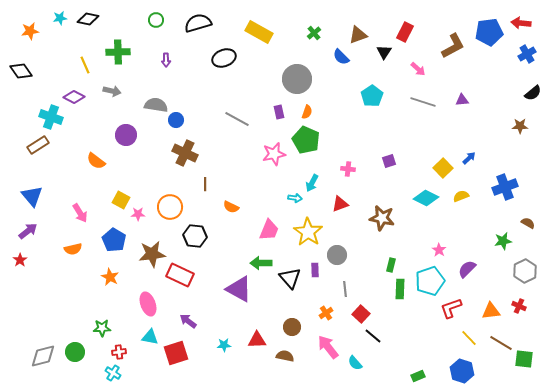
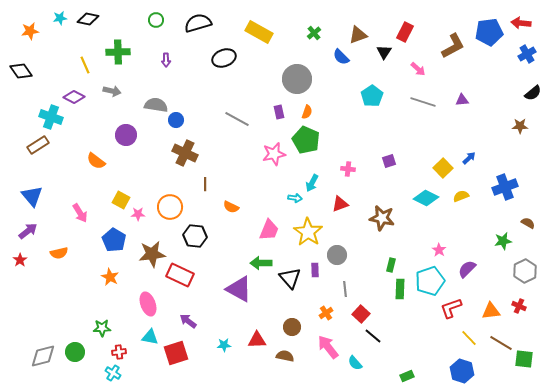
orange semicircle at (73, 249): moved 14 px left, 4 px down
green rectangle at (418, 376): moved 11 px left
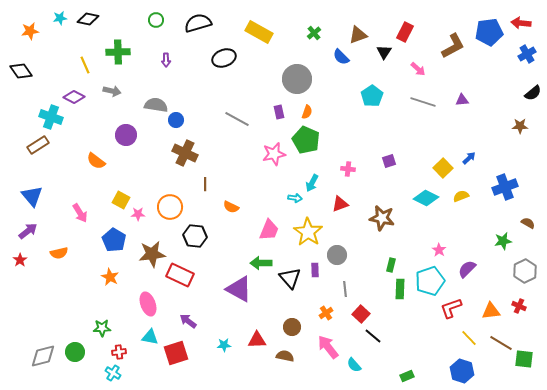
cyan semicircle at (355, 363): moved 1 px left, 2 px down
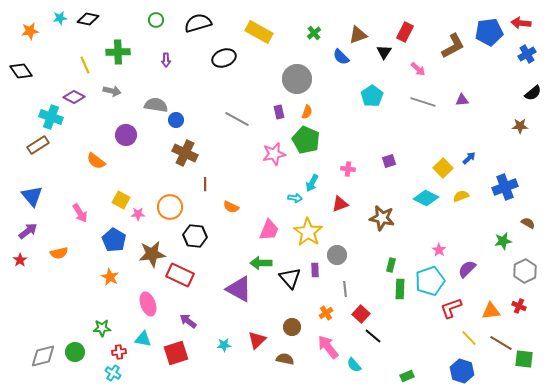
cyan triangle at (150, 337): moved 7 px left, 2 px down
red triangle at (257, 340): rotated 42 degrees counterclockwise
brown semicircle at (285, 356): moved 3 px down
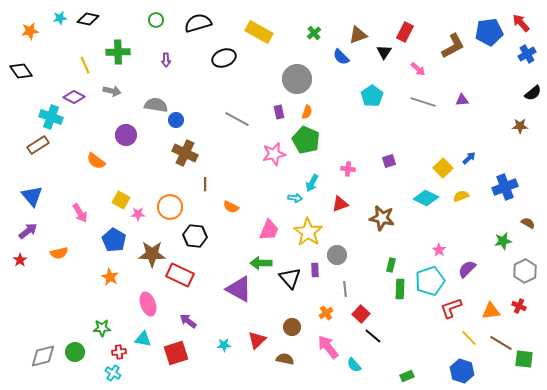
red arrow at (521, 23): rotated 42 degrees clockwise
brown star at (152, 254): rotated 8 degrees clockwise
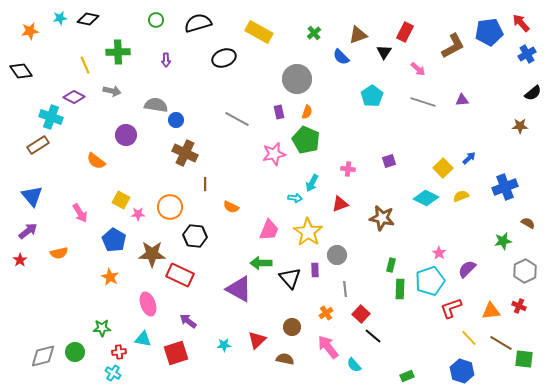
pink star at (439, 250): moved 3 px down
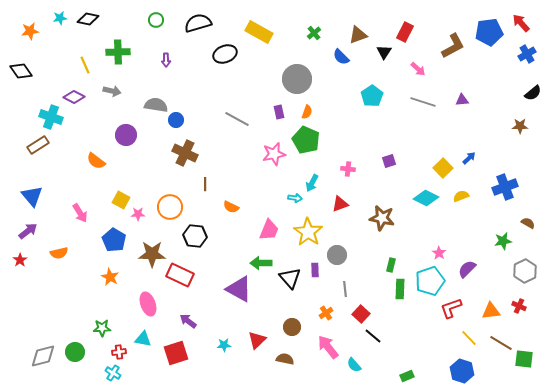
black ellipse at (224, 58): moved 1 px right, 4 px up
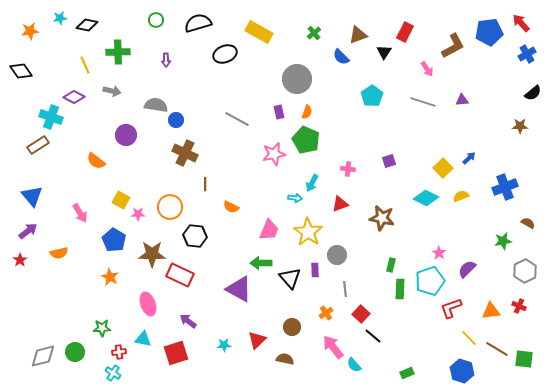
black diamond at (88, 19): moved 1 px left, 6 px down
pink arrow at (418, 69): moved 9 px right; rotated 14 degrees clockwise
brown line at (501, 343): moved 4 px left, 6 px down
pink arrow at (328, 347): moved 5 px right
green rectangle at (407, 376): moved 3 px up
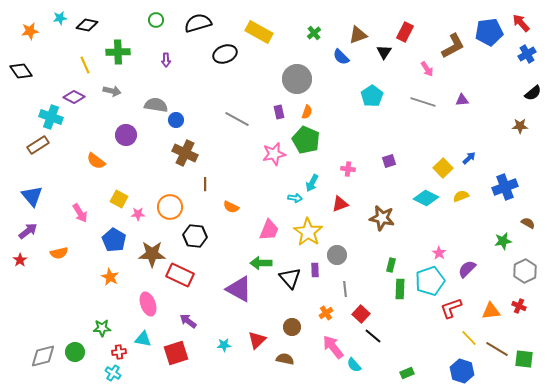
yellow square at (121, 200): moved 2 px left, 1 px up
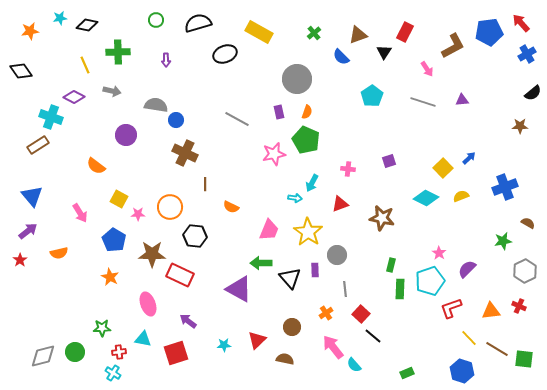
orange semicircle at (96, 161): moved 5 px down
